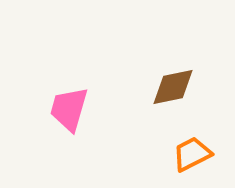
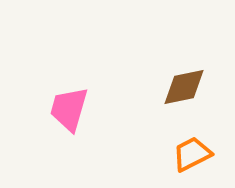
brown diamond: moved 11 px right
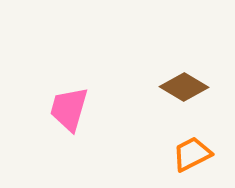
brown diamond: rotated 42 degrees clockwise
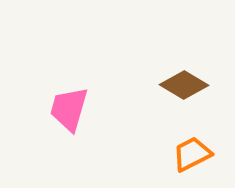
brown diamond: moved 2 px up
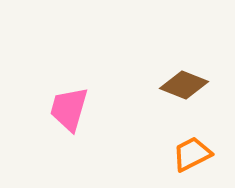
brown diamond: rotated 9 degrees counterclockwise
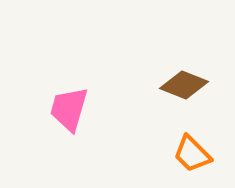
orange trapezoid: rotated 108 degrees counterclockwise
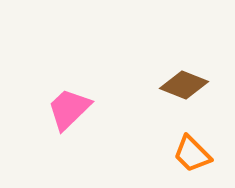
pink trapezoid: rotated 30 degrees clockwise
